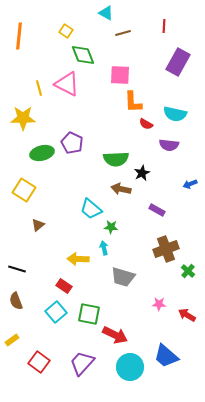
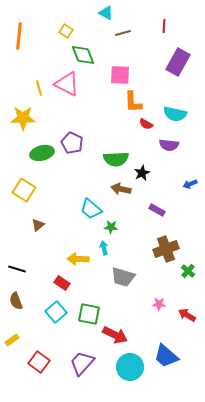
red rectangle at (64, 286): moved 2 px left, 3 px up
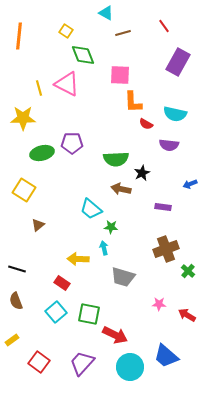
red line at (164, 26): rotated 40 degrees counterclockwise
purple pentagon at (72, 143): rotated 25 degrees counterclockwise
purple rectangle at (157, 210): moved 6 px right, 3 px up; rotated 21 degrees counterclockwise
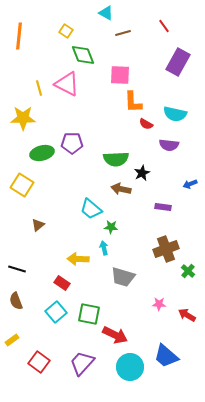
yellow square at (24, 190): moved 2 px left, 5 px up
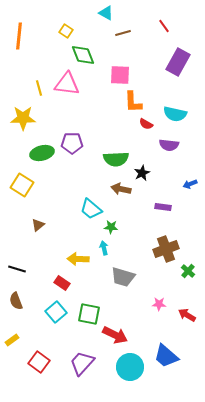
pink triangle at (67, 84): rotated 20 degrees counterclockwise
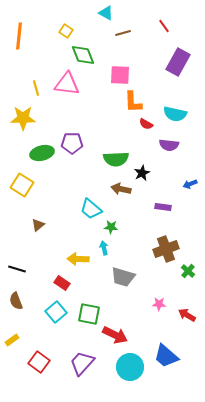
yellow line at (39, 88): moved 3 px left
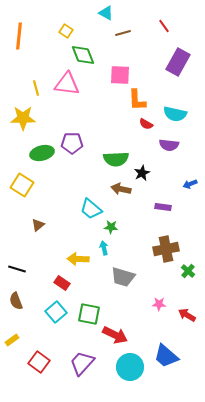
orange L-shape at (133, 102): moved 4 px right, 2 px up
brown cross at (166, 249): rotated 10 degrees clockwise
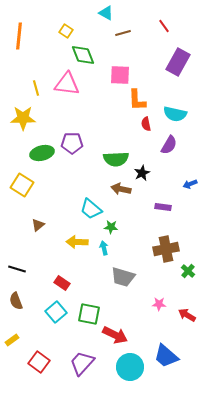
red semicircle at (146, 124): rotated 48 degrees clockwise
purple semicircle at (169, 145): rotated 66 degrees counterclockwise
yellow arrow at (78, 259): moved 1 px left, 17 px up
